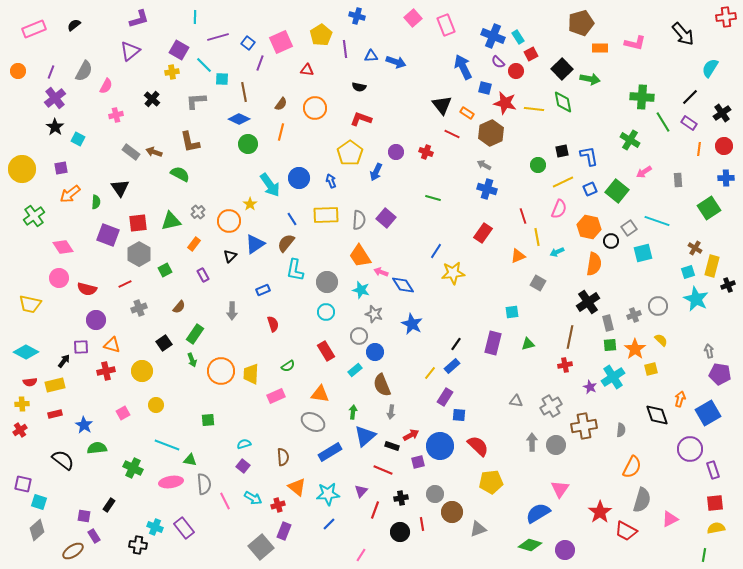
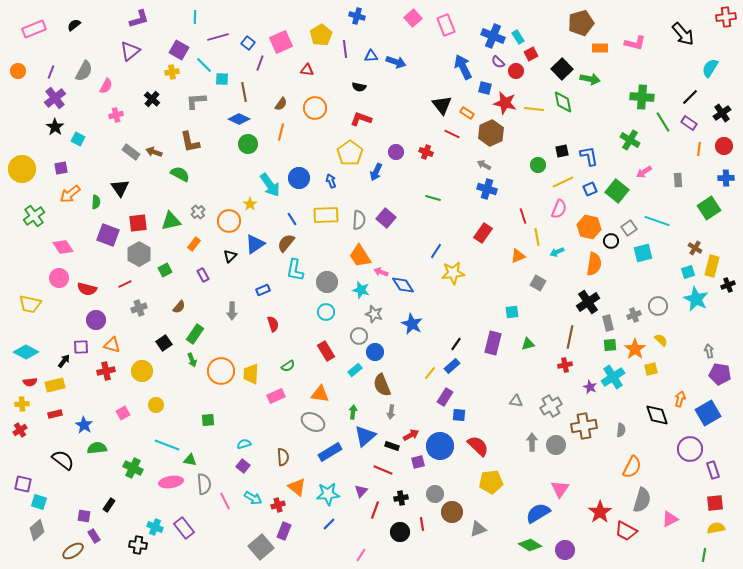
green diamond at (530, 545): rotated 15 degrees clockwise
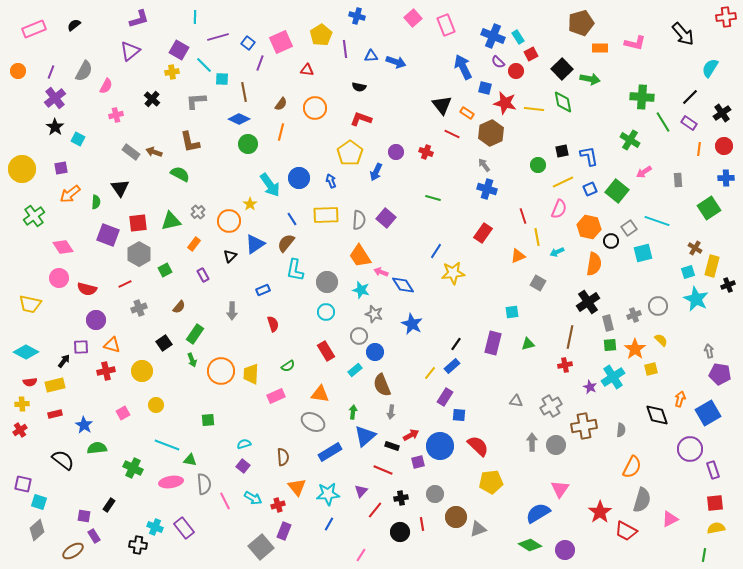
gray arrow at (484, 165): rotated 24 degrees clockwise
orange triangle at (297, 487): rotated 12 degrees clockwise
red line at (375, 510): rotated 18 degrees clockwise
brown circle at (452, 512): moved 4 px right, 5 px down
blue line at (329, 524): rotated 16 degrees counterclockwise
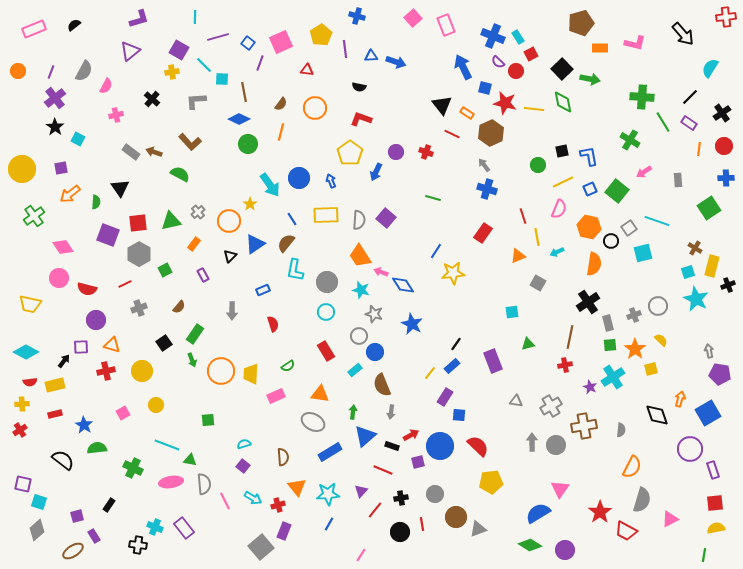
brown L-shape at (190, 142): rotated 30 degrees counterclockwise
purple rectangle at (493, 343): moved 18 px down; rotated 35 degrees counterclockwise
purple square at (84, 516): moved 7 px left; rotated 24 degrees counterclockwise
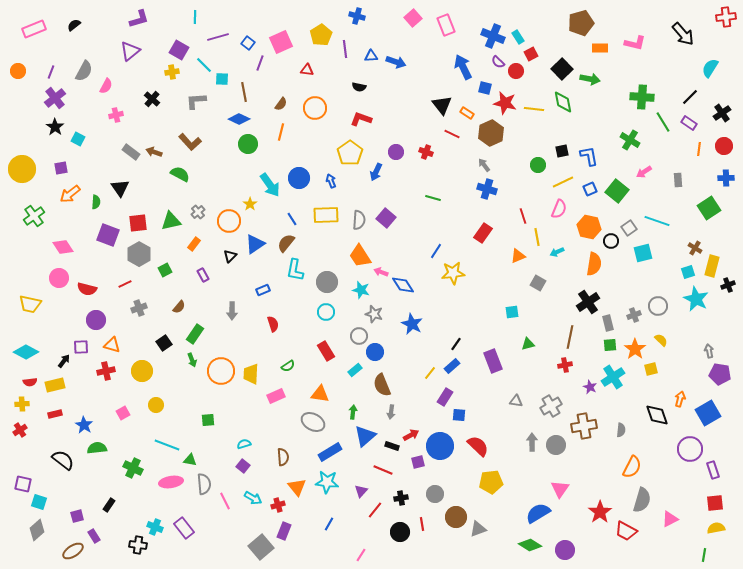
cyan star at (328, 494): moved 1 px left, 12 px up; rotated 10 degrees clockwise
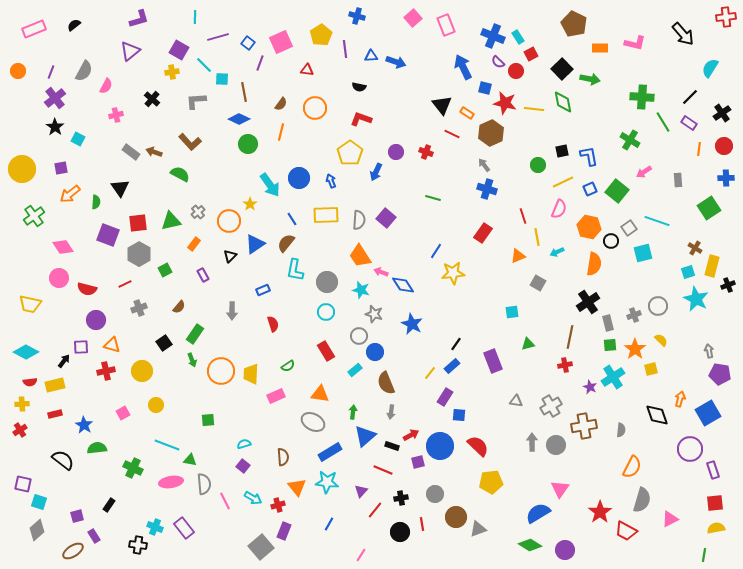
brown pentagon at (581, 23): moved 7 px left, 1 px down; rotated 30 degrees counterclockwise
brown semicircle at (382, 385): moved 4 px right, 2 px up
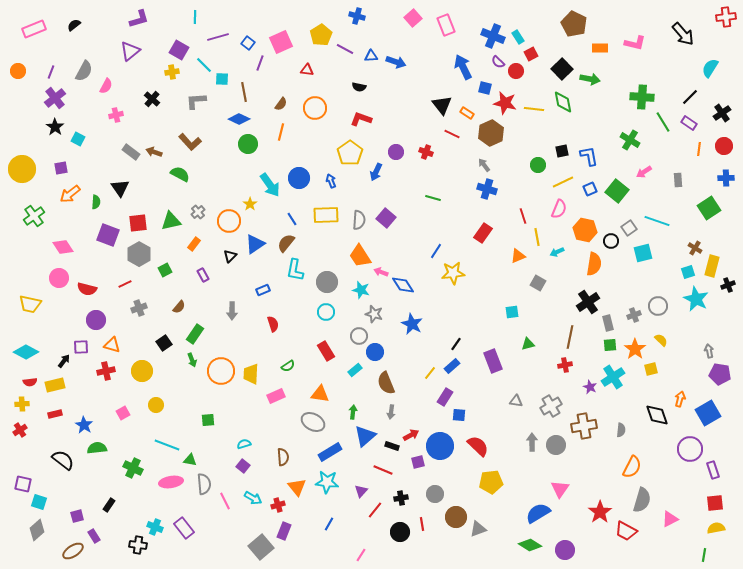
purple line at (345, 49): rotated 54 degrees counterclockwise
orange hexagon at (589, 227): moved 4 px left, 3 px down
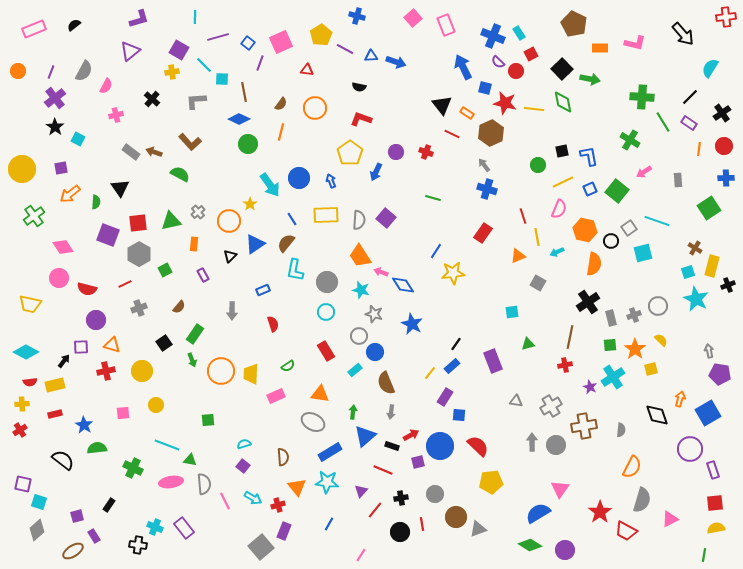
cyan rectangle at (518, 37): moved 1 px right, 4 px up
orange rectangle at (194, 244): rotated 32 degrees counterclockwise
gray rectangle at (608, 323): moved 3 px right, 5 px up
pink square at (123, 413): rotated 24 degrees clockwise
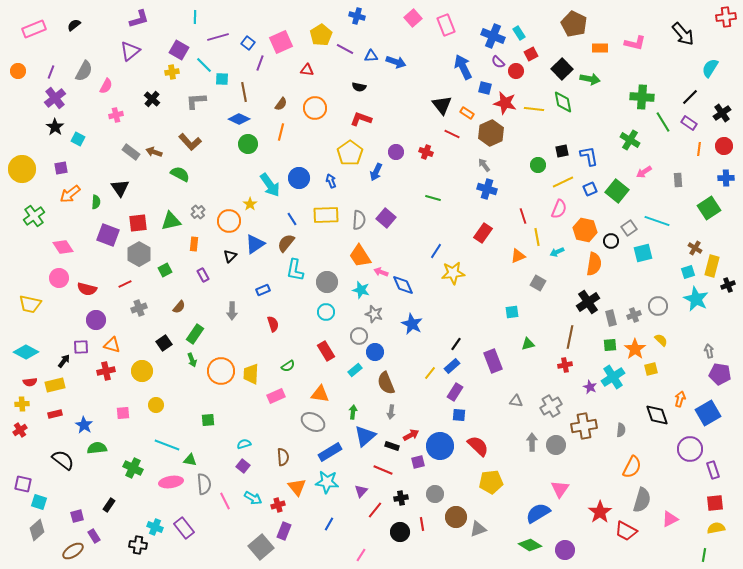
blue diamond at (403, 285): rotated 10 degrees clockwise
purple rectangle at (445, 397): moved 10 px right, 5 px up
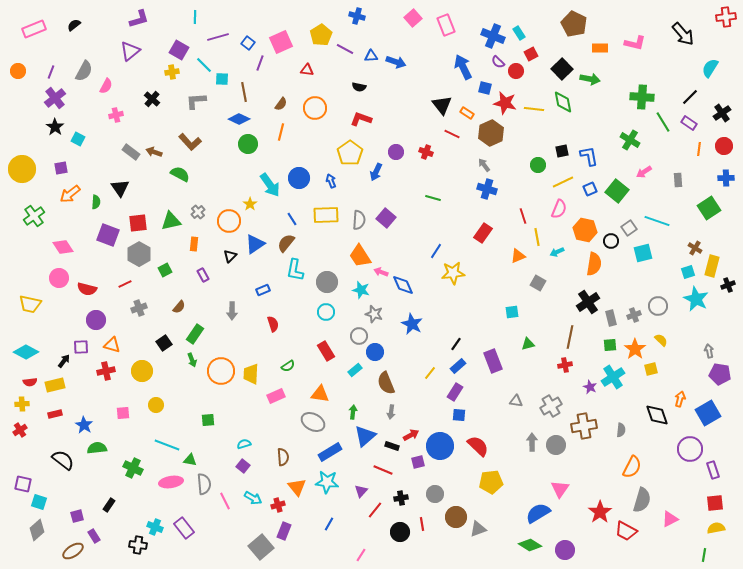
blue rectangle at (452, 366): moved 6 px right
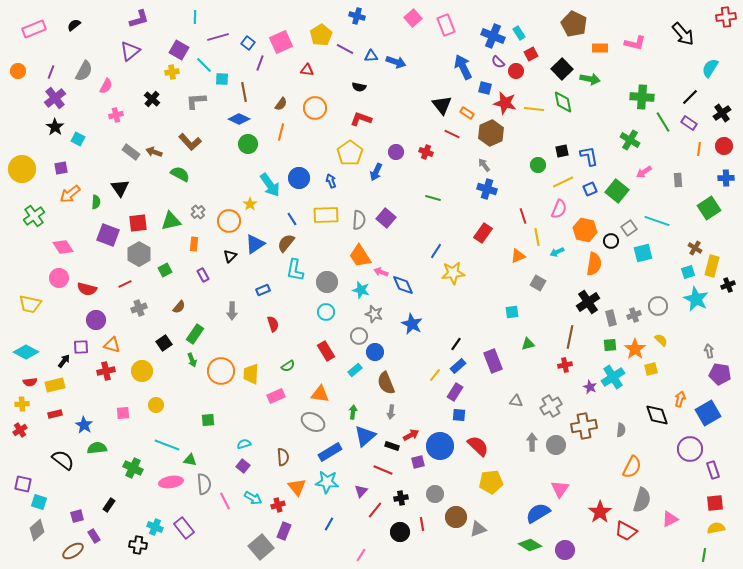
yellow line at (430, 373): moved 5 px right, 2 px down
